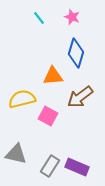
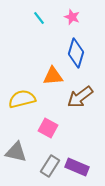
pink square: moved 12 px down
gray triangle: moved 2 px up
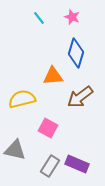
gray triangle: moved 1 px left, 2 px up
purple rectangle: moved 3 px up
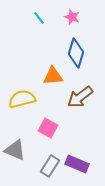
gray triangle: rotated 10 degrees clockwise
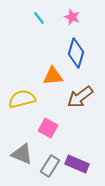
gray triangle: moved 7 px right, 4 px down
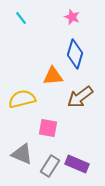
cyan line: moved 18 px left
blue diamond: moved 1 px left, 1 px down
pink square: rotated 18 degrees counterclockwise
